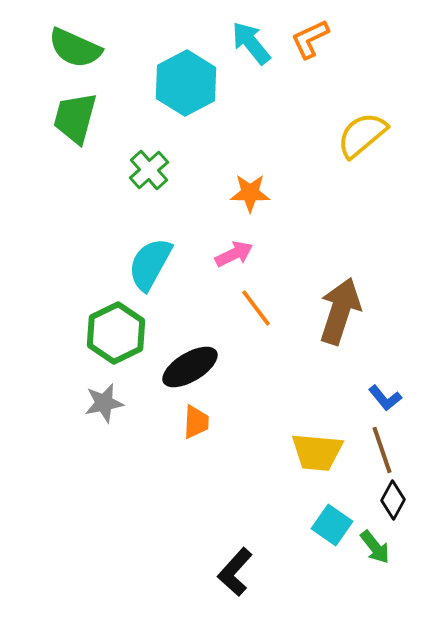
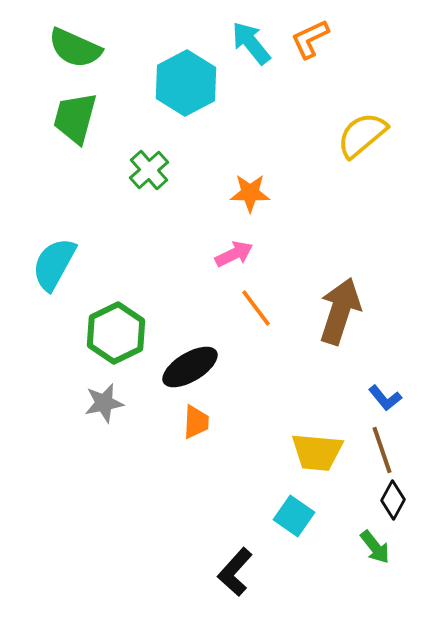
cyan semicircle: moved 96 px left
cyan square: moved 38 px left, 9 px up
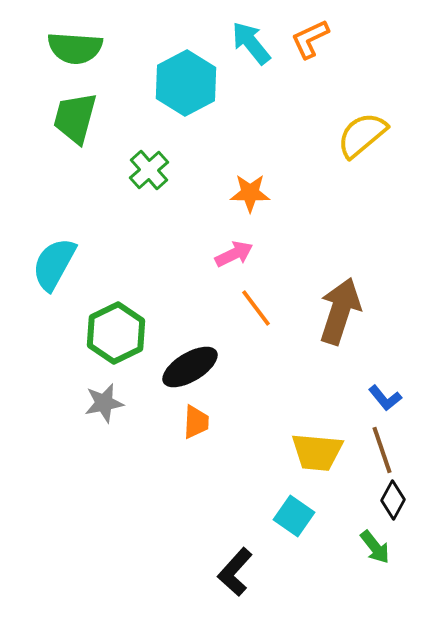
green semicircle: rotated 20 degrees counterclockwise
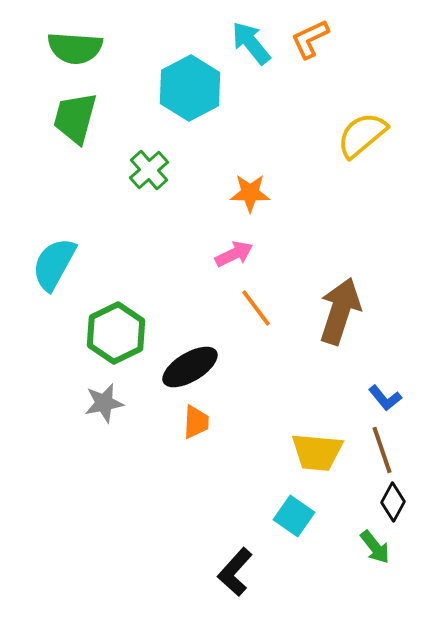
cyan hexagon: moved 4 px right, 5 px down
black diamond: moved 2 px down
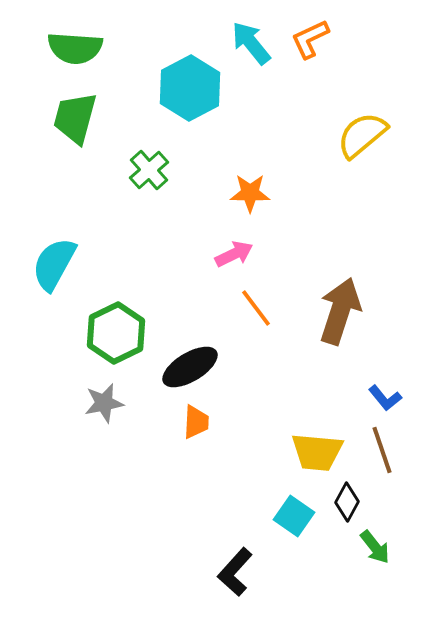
black diamond: moved 46 px left
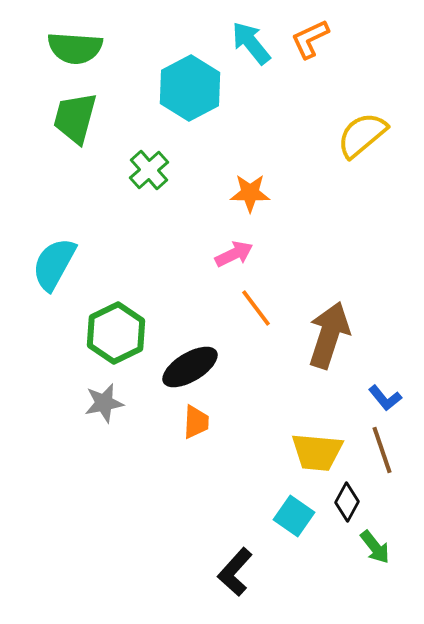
brown arrow: moved 11 px left, 24 px down
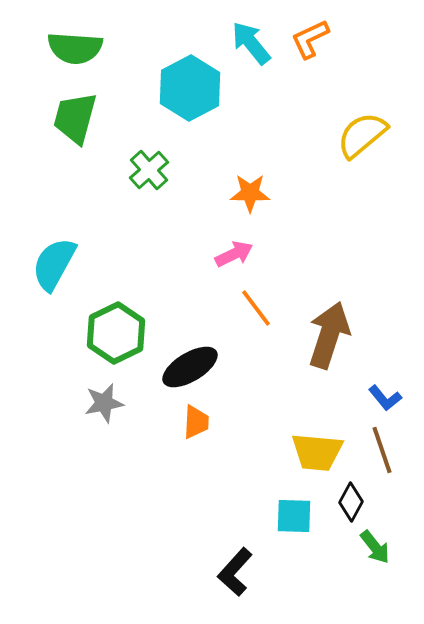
black diamond: moved 4 px right
cyan square: rotated 33 degrees counterclockwise
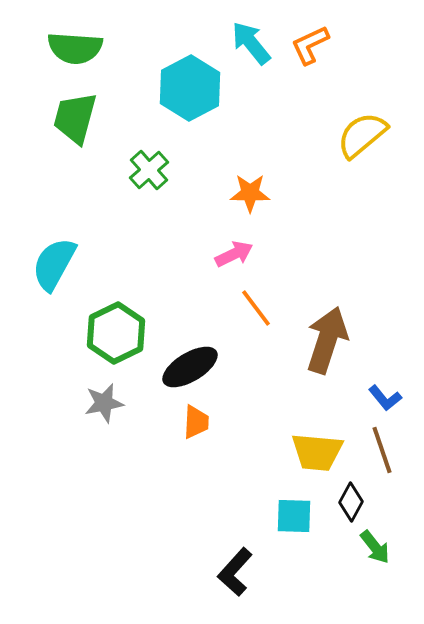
orange L-shape: moved 6 px down
brown arrow: moved 2 px left, 5 px down
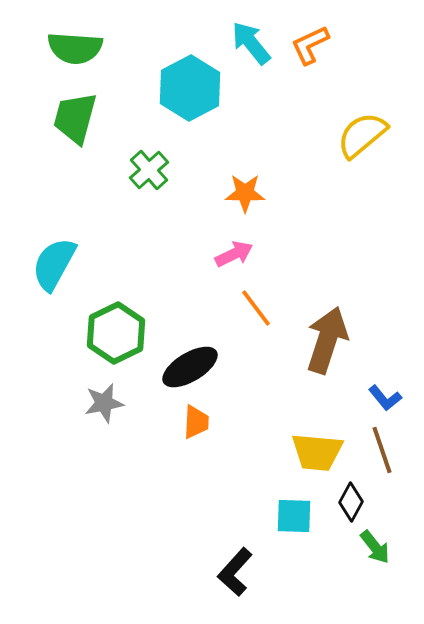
orange star: moved 5 px left
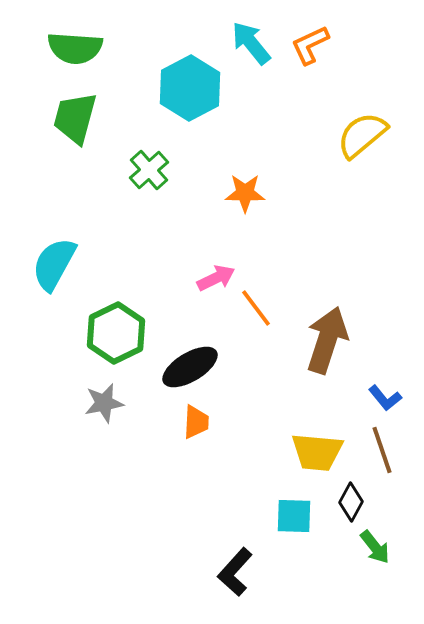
pink arrow: moved 18 px left, 24 px down
